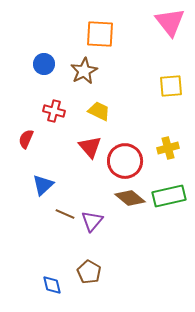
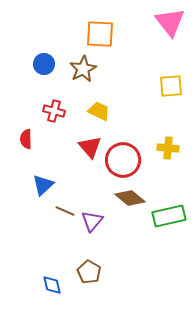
brown star: moved 1 px left, 2 px up
red semicircle: rotated 24 degrees counterclockwise
yellow cross: rotated 20 degrees clockwise
red circle: moved 2 px left, 1 px up
green rectangle: moved 20 px down
brown line: moved 3 px up
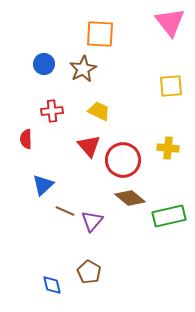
red cross: moved 2 px left; rotated 20 degrees counterclockwise
red triangle: moved 1 px left, 1 px up
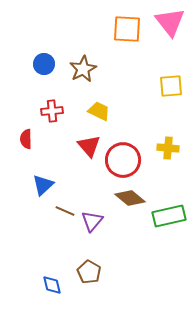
orange square: moved 27 px right, 5 px up
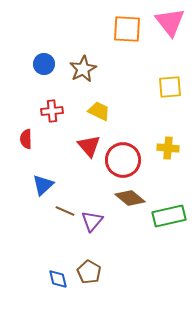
yellow square: moved 1 px left, 1 px down
blue diamond: moved 6 px right, 6 px up
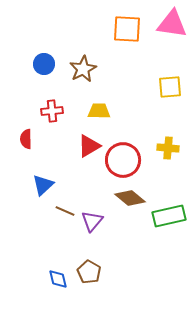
pink triangle: moved 2 px right, 2 px down; rotated 44 degrees counterclockwise
yellow trapezoid: rotated 25 degrees counterclockwise
red triangle: rotated 40 degrees clockwise
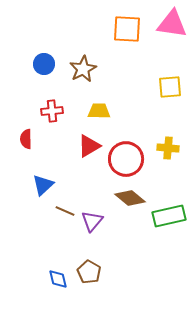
red circle: moved 3 px right, 1 px up
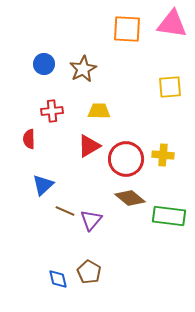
red semicircle: moved 3 px right
yellow cross: moved 5 px left, 7 px down
green rectangle: rotated 20 degrees clockwise
purple triangle: moved 1 px left, 1 px up
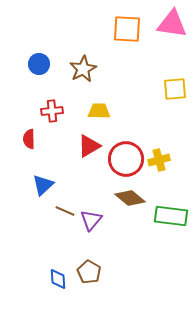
blue circle: moved 5 px left
yellow square: moved 5 px right, 2 px down
yellow cross: moved 4 px left, 5 px down; rotated 20 degrees counterclockwise
green rectangle: moved 2 px right
blue diamond: rotated 10 degrees clockwise
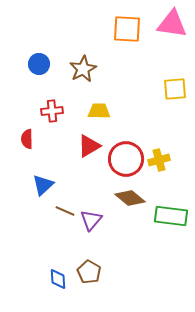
red semicircle: moved 2 px left
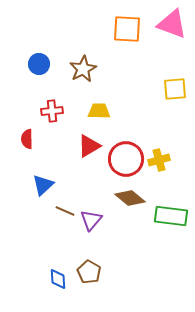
pink triangle: rotated 12 degrees clockwise
